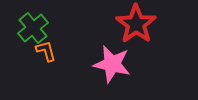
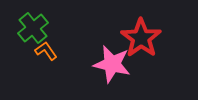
red star: moved 5 px right, 14 px down
orange L-shape: rotated 20 degrees counterclockwise
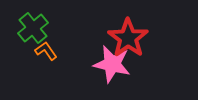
red star: moved 13 px left
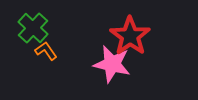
green cross: rotated 8 degrees counterclockwise
red star: moved 2 px right, 2 px up
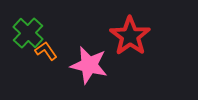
green cross: moved 5 px left, 5 px down
pink star: moved 23 px left, 1 px down
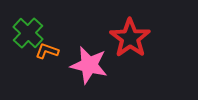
red star: moved 2 px down
orange L-shape: moved 1 px right; rotated 35 degrees counterclockwise
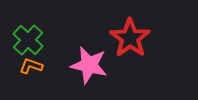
green cross: moved 7 px down
orange L-shape: moved 16 px left, 15 px down
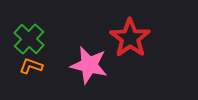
green cross: moved 1 px right, 1 px up
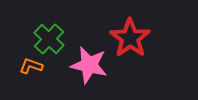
green cross: moved 20 px right
